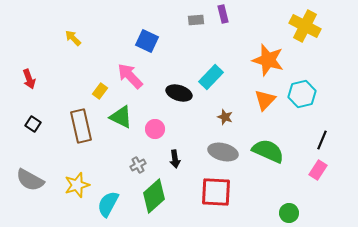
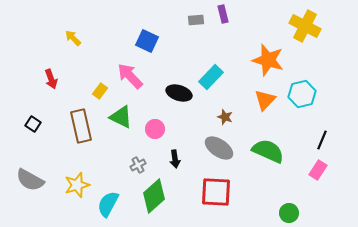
red arrow: moved 22 px right
gray ellipse: moved 4 px left, 4 px up; rotated 20 degrees clockwise
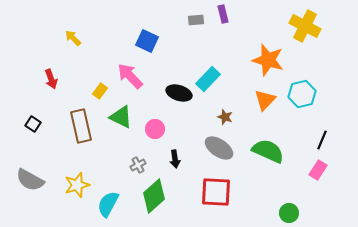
cyan rectangle: moved 3 px left, 2 px down
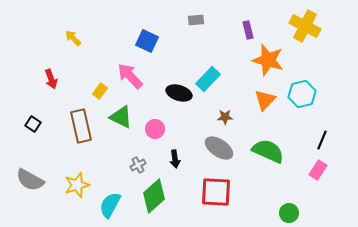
purple rectangle: moved 25 px right, 16 px down
brown star: rotated 21 degrees counterclockwise
cyan semicircle: moved 2 px right, 1 px down
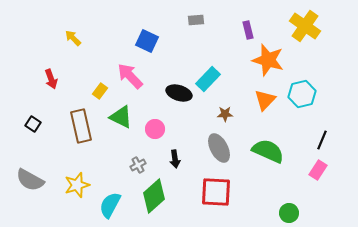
yellow cross: rotated 8 degrees clockwise
brown star: moved 3 px up
gray ellipse: rotated 28 degrees clockwise
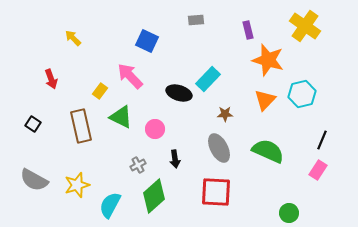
gray semicircle: moved 4 px right
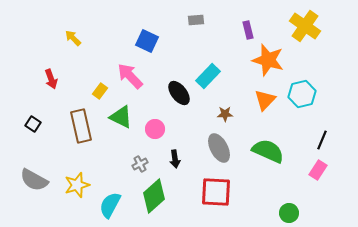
cyan rectangle: moved 3 px up
black ellipse: rotated 35 degrees clockwise
gray cross: moved 2 px right, 1 px up
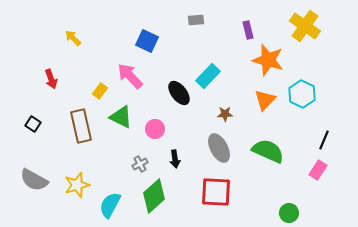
cyan hexagon: rotated 20 degrees counterclockwise
black line: moved 2 px right
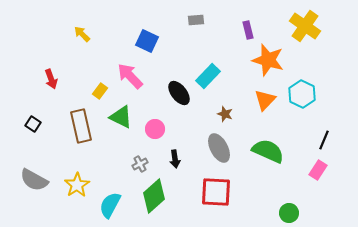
yellow arrow: moved 9 px right, 4 px up
brown star: rotated 21 degrees clockwise
yellow star: rotated 15 degrees counterclockwise
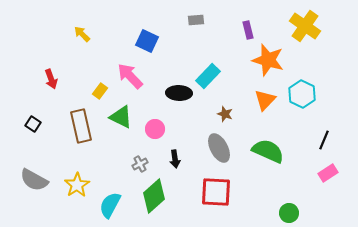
black ellipse: rotated 50 degrees counterclockwise
pink rectangle: moved 10 px right, 3 px down; rotated 24 degrees clockwise
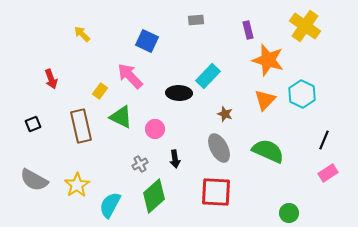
black square: rotated 35 degrees clockwise
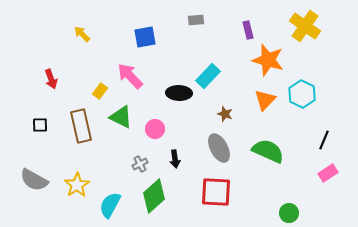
blue square: moved 2 px left, 4 px up; rotated 35 degrees counterclockwise
black square: moved 7 px right, 1 px down; rotated 21 degrees clockwise
